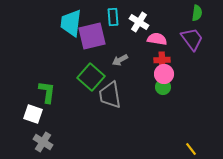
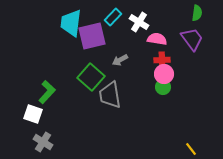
cyan rectangle: rotated 48 degrees clockwise
green L-shape: rotated 35 degrees clockwise
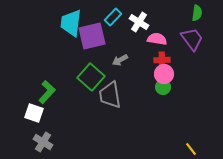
white square: moved 1 px right, 1 px up
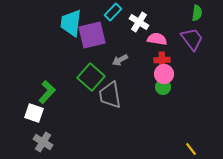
cyan rectangle: moved 5 px up
purple square: moved 1 px up
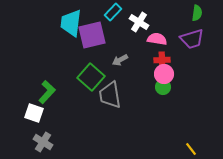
purple trapezoid: rotated 110 degrees clockwise
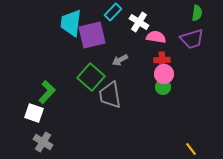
pink semicircle: moved 1 px left, 2 px up
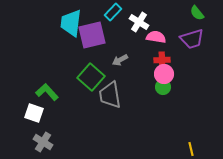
green semicircle: rotated 133 degrees clockwise
green L-shape: rotated 85 degrees counterclockwise
yellow line: rotated 24 degrees clockwise
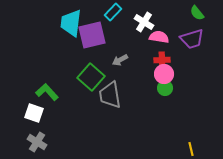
white cross: moved 5 px right
pink semicircle: moved 3 px right
green circle: moved 2 px right, 1 px down
gray cross: moved 6 px left
